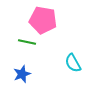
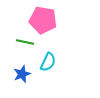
green line: moved 2 px left
cyan semicircle: moved 25 px left, 1 px up; rotated 126 degrees counterclockwise
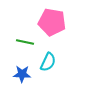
pink pentagon: moved 9 px right, 2 px down
blue star: rotated 24 degrees clockwise
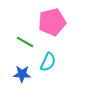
pink pentagon: rotated 24 degrees counterclockwise
green line: rotated 18 degrees clockwise
